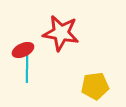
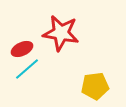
red ellipse: moved 1 px left, 1 px up
cyan line: rotated 48 degrees clockwise
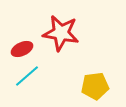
cyan line: moved 7 px down
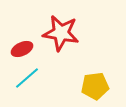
cyan line: moved 2 px down
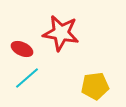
red ellipse: rotated 50 degrees clockwise
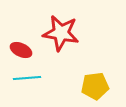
red ellipse: moved 1 px left, 1 px down
cyan line: rotated 36 degrees clockwise
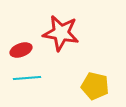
red ellipse: rotated 45 degrees counterclockwise
yellow pentagon: rotated 20 degrees clockwise
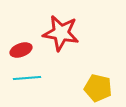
yellow pentagon: moved 3 px right, 2 px down
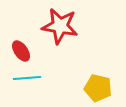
red star: moved 1 px left, 7 px up
red ellipse: moved 1 px down; rotated 75 degrees clockwise
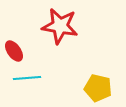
red ellipse: moved 7 px left
